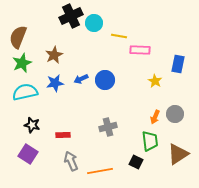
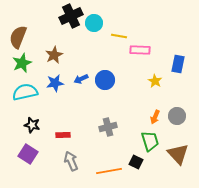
gray circle: moved 2 px right, 2 px down
green trapezoid: rotated 10 degrees counterclockwise
brown triangle: rotated 40 degrees counterclockwise
orange line: moved 9 px right
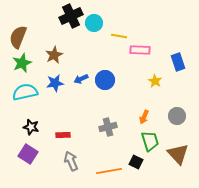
blue rectangle: moved 2 px up; rotated 30 degrees counterclockwise
orange arrow: moved 11 px left
black star: moved 1 px left, 2 px down
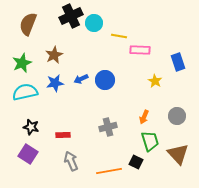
brown semicircle: moved 10 px right, 13 px up
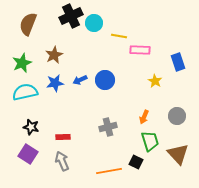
blue arrow: moved 1 px left, 1 px down
red rectangle: moved 2 px down
gray arrow: moved 9 px left
